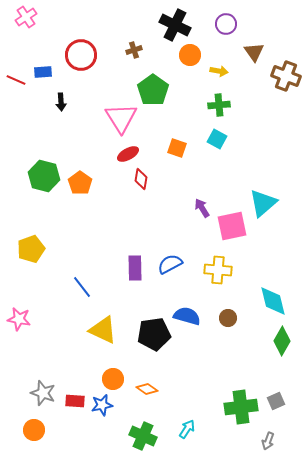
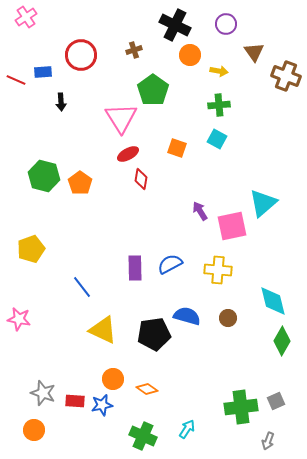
purple arrow at (202, 208): moved 2 px left, 3 px down
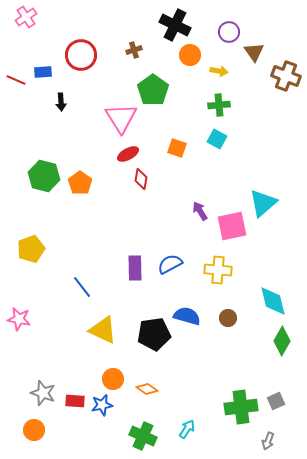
purple circle at (226, 24): moved 3 px right, 8 px down
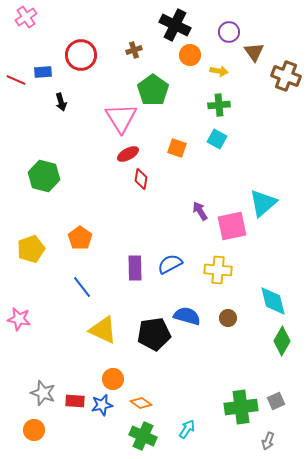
black arrow at (61, 102): rotated 12 degrees counterclockwise
orange pentagon at (80, 183): moved 55 px down
orange diamond at (147, 389): moved 6 px left, 14 px down
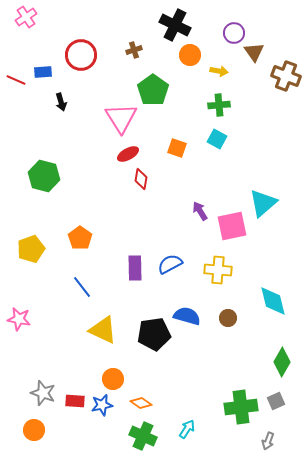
purple circle at (229, 32): moved 5 px right, 1 px down
green diamond at (282, 341): moved 21 px down
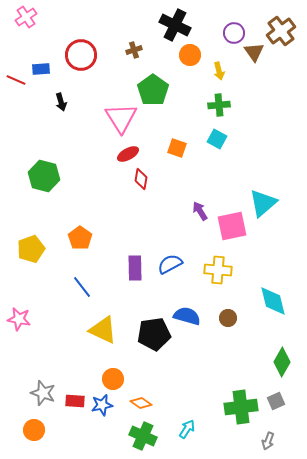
yellow arrow at (219, 71): rotated 66 degrees clockwise
blue rectangle at (43, 72): moved 2 px left, 3 px up
brown cross at (286, 76): moved 5 px left, 45 px up; rotated 32 degrees clockwise
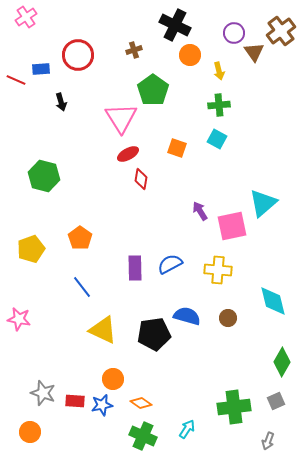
red circle at (81, 55): moved 3 px left
green cross at (241, 407): moved 7 px left
orange circle at (34, 430): moved 4 px left, 2 px down
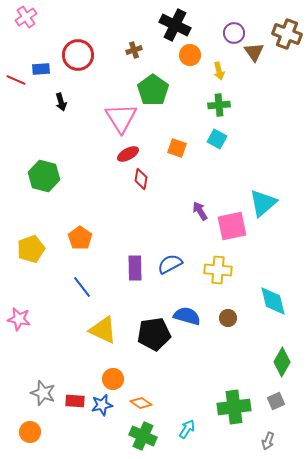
brown cross at (281, 31): moved 6 px right, 3 px down; rotated 32 degrees counterclockwise
